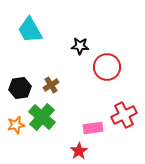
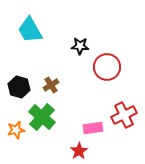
black hexagon: moved 1 px left, 1 px up; rotated 25 degrees clockwise
orange star: moved 5 px down
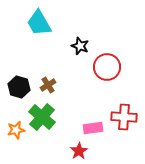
cyan trapezoid: moved 9 px right, 7 px up
black star: rotated 18 degrees clockwise
brown cross: moved 3 px left
red cross: moved 2 px down; rotated 30 degrees clockwise
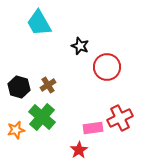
red cross: moved 4 px left, 1 px down; rotated 30 degrees counterclockwise
red star: moved 1 px up
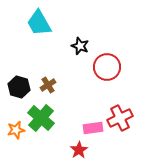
green cross: moved 1 px left, 1 px down
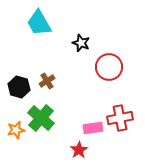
black star: moved 1 px right, 3 px up
red circle: moved 2 px right
brown cross: moved 1 px left, 4 px up
red cross: rotated 15 degrees clockwise
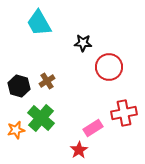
black star: moved 2 px right; rotated 18 degrees counterclockwise
black hexagon: moved 1 px up
red cross: moved 4 px right, 5 px up
pink rectangle: rotated 24 degrees counterclockwise
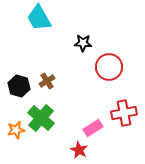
cyan trapezoid: moved 5 px up
red star: rotated 12 degrees counterclockwise
